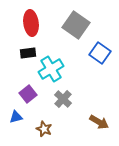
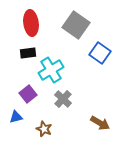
cyan cross: moved 1 px down
brown arrow: moved 1 px right, 1 px down
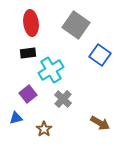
blue square: moved 2 px down
blue triangle: moved 1 px down
brown star: rotated 14 degrees clockwise
